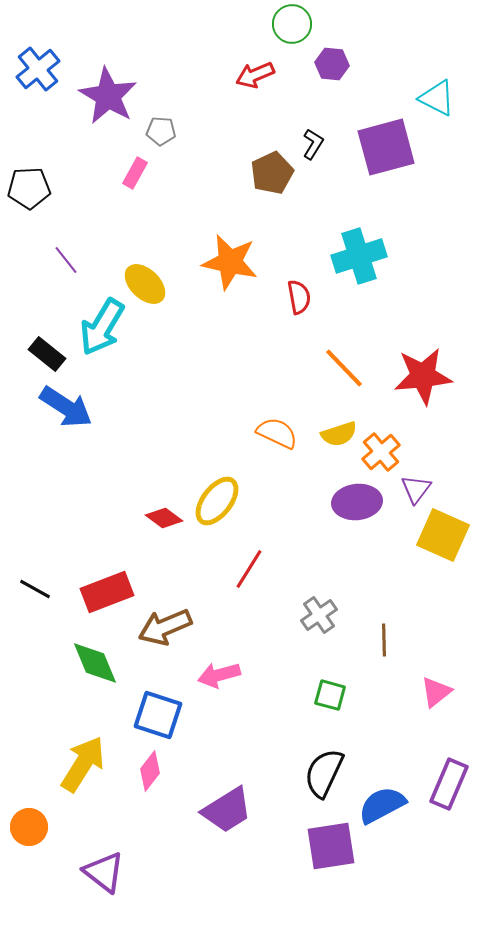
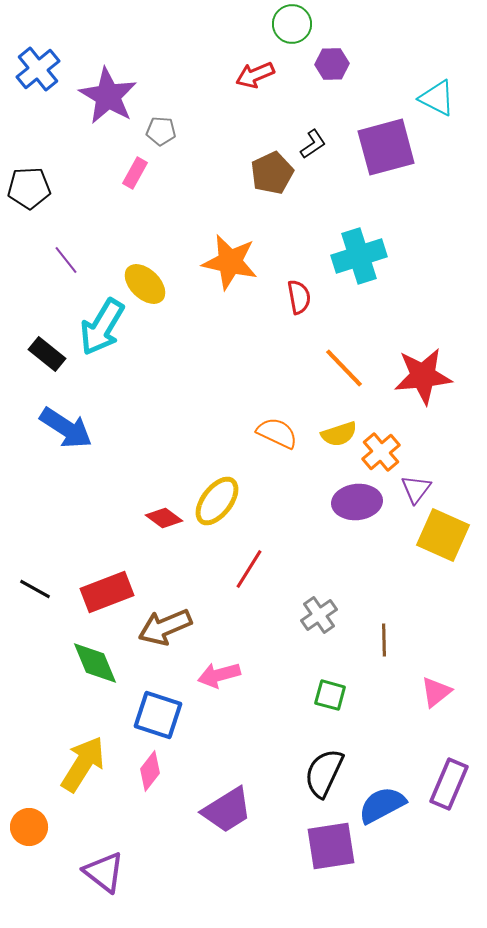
purple hexagon at (332, 64): rotated 8 degrees counterclockwise
black L-shape at (313, 144): rotated 24 degrees clockwise
blue arrow at (66, 407): moved 21 px down
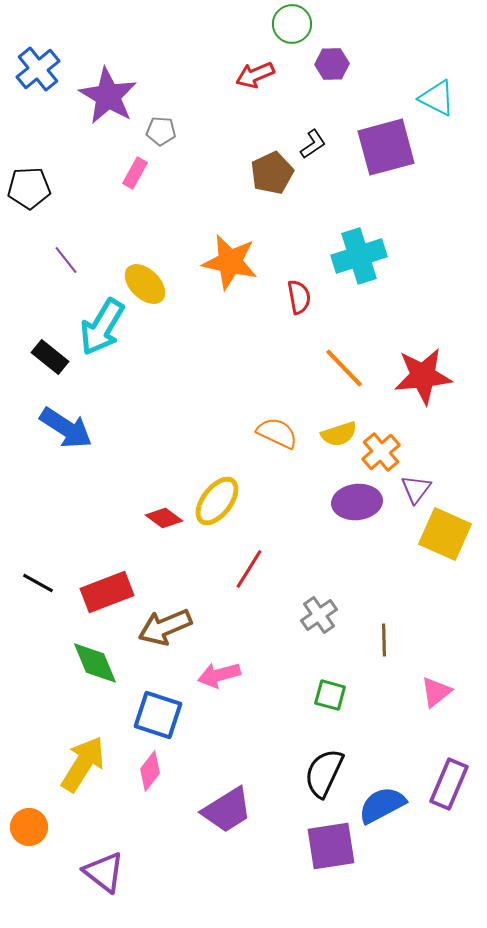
black rectangle at (47, 354): moved 3 px right, 3 px down
yellow square at (443, 535): moved 2 px right, 1 px up
black line at (35, 589): moved 3 px right, 6 px up
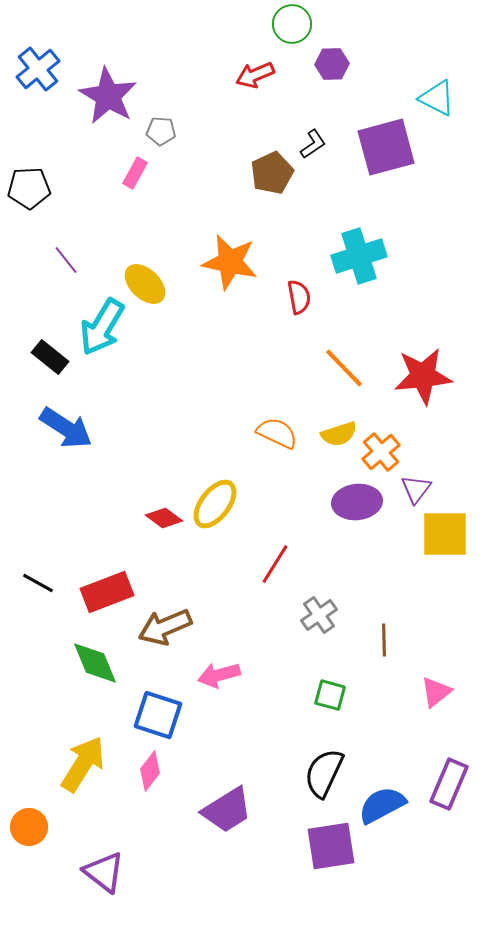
yellow ellipse at (217, 501): moved 2 px left, 3 px down
yellow square at (445, 534): rotated 24 degrees counterclockwise
red line at (249, 569): moved 26 px right, 5 px up
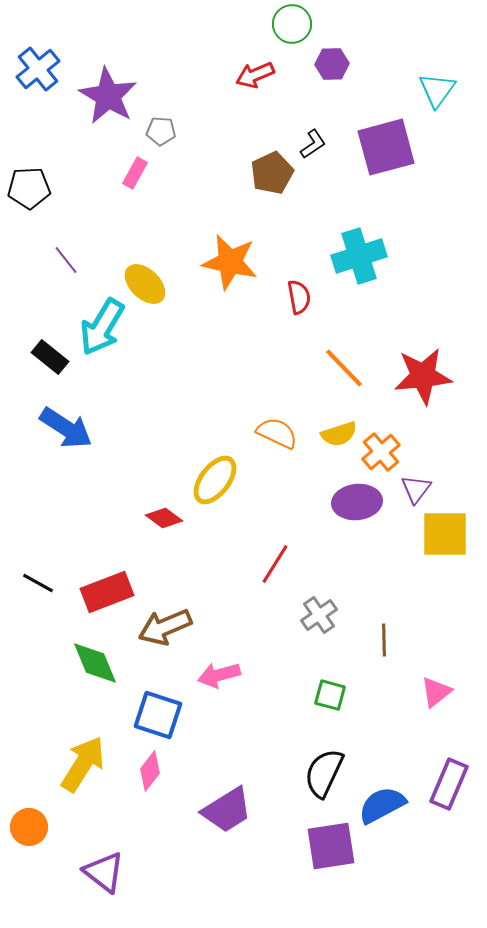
cyan triangle at (437, 98): moved 8 px up; rotated 39 degrees clockwise
yellow ellipse at (215, 504): moved 24 px up
